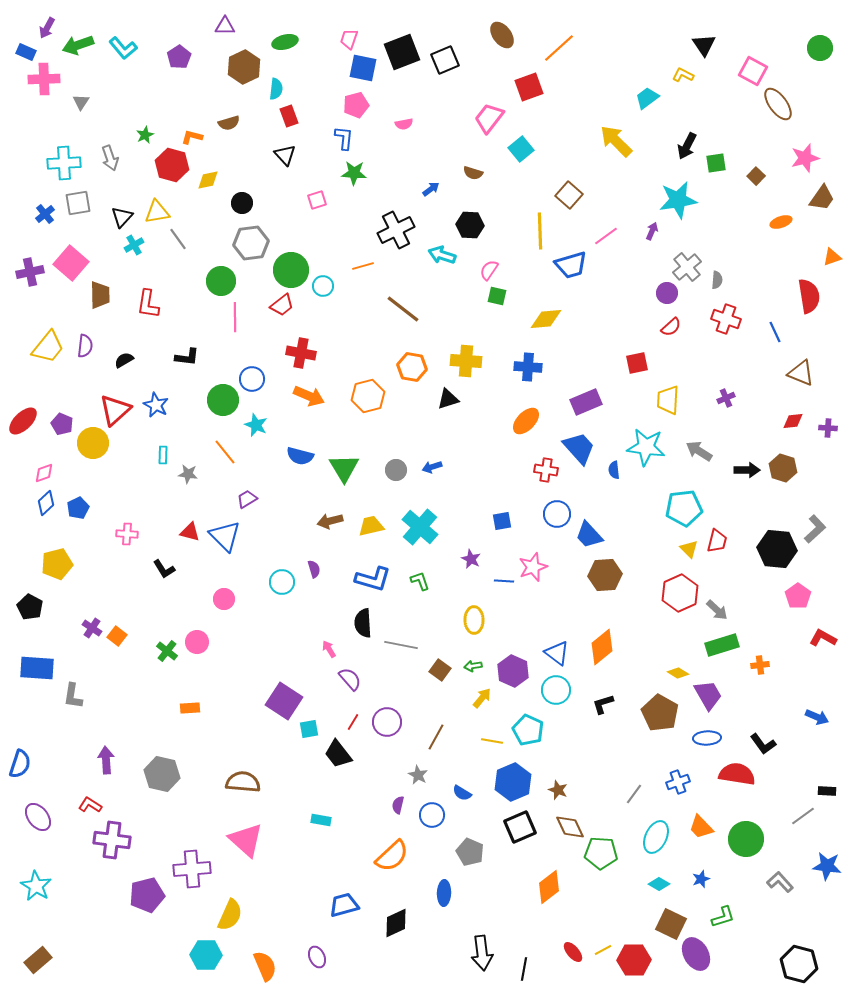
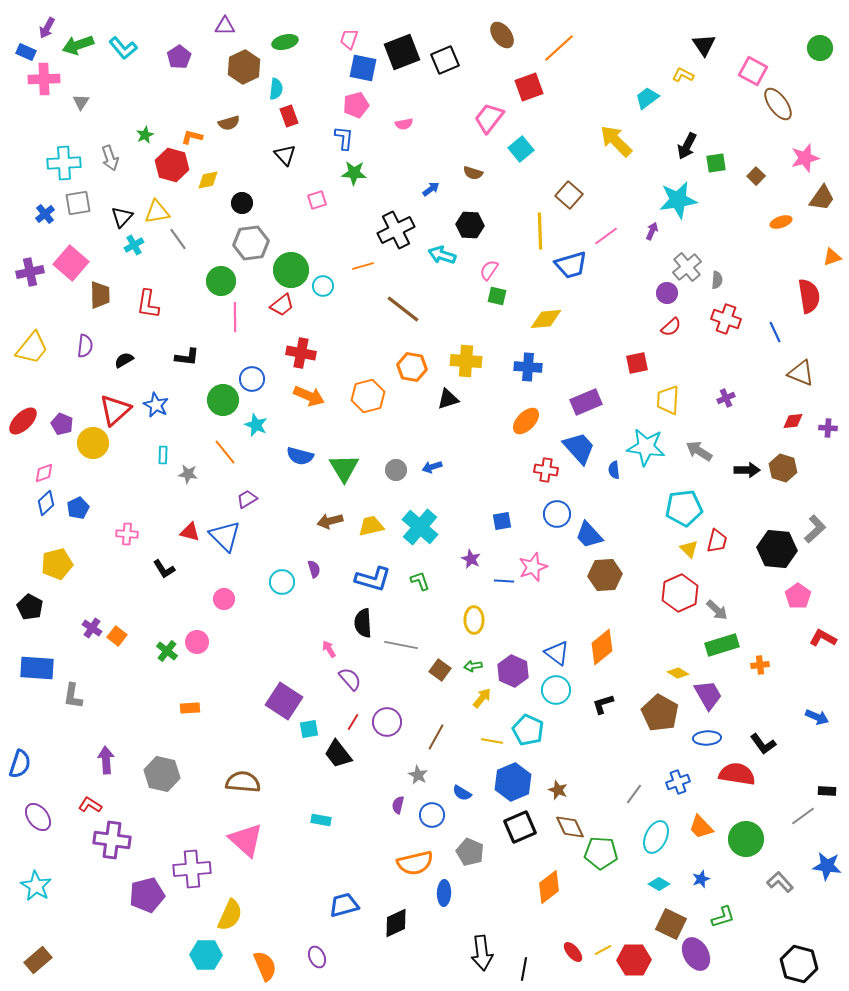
yellow trapezoid at (48, 347): moved 16 px left, 1 px down
orange semicircle at (392, 856): moved 23 px right, 7 px down; rotated 30 degrees clockwise
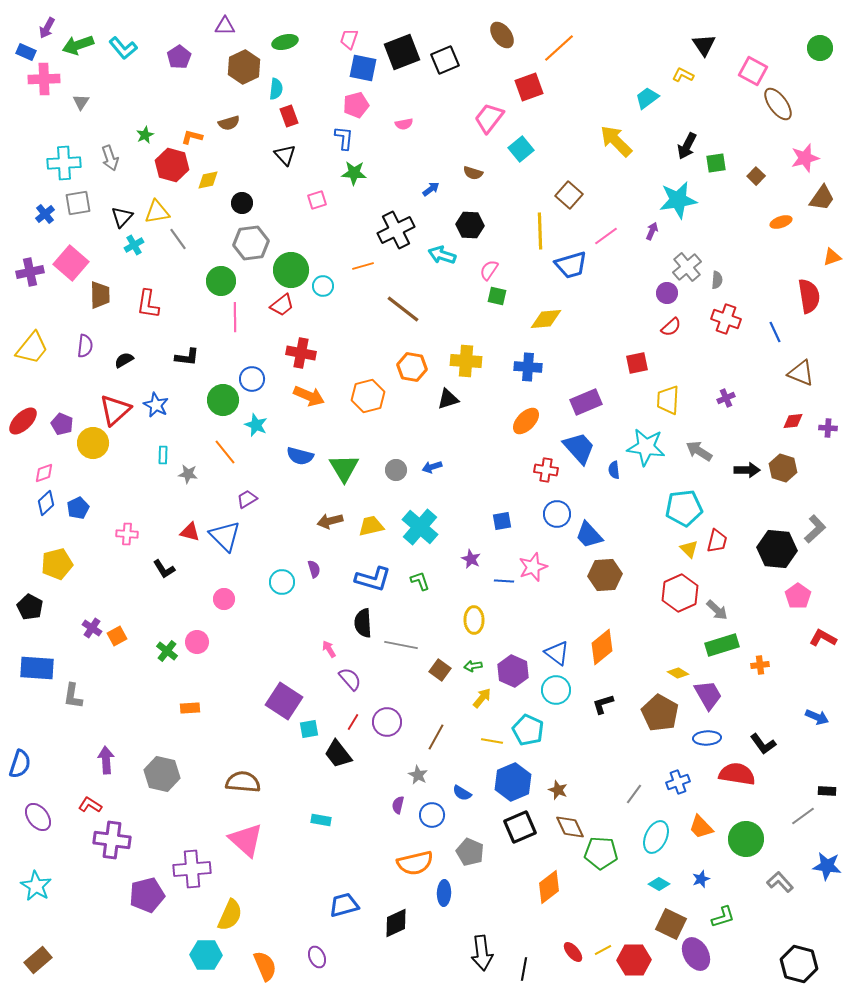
orange square at (117, 636): rotated 24 degrees clockwise
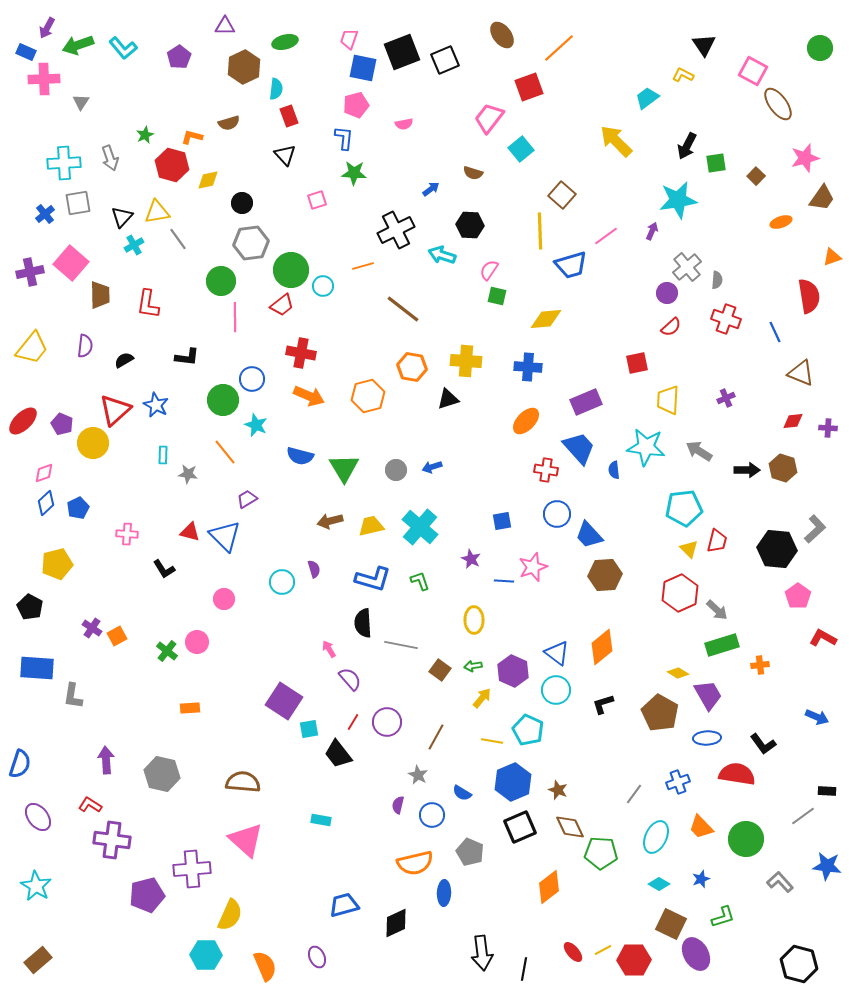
brown square at (569, 195): moved 7 px left
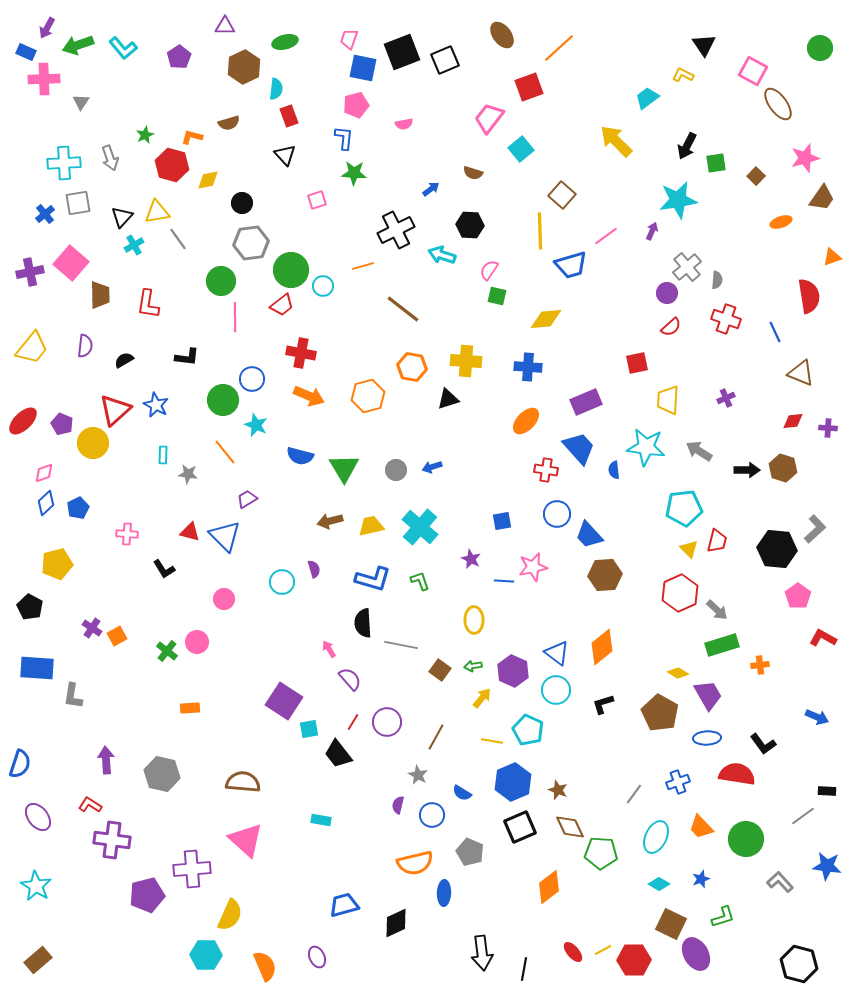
pink star at (533, 567): rotated 8 degrees clockwise
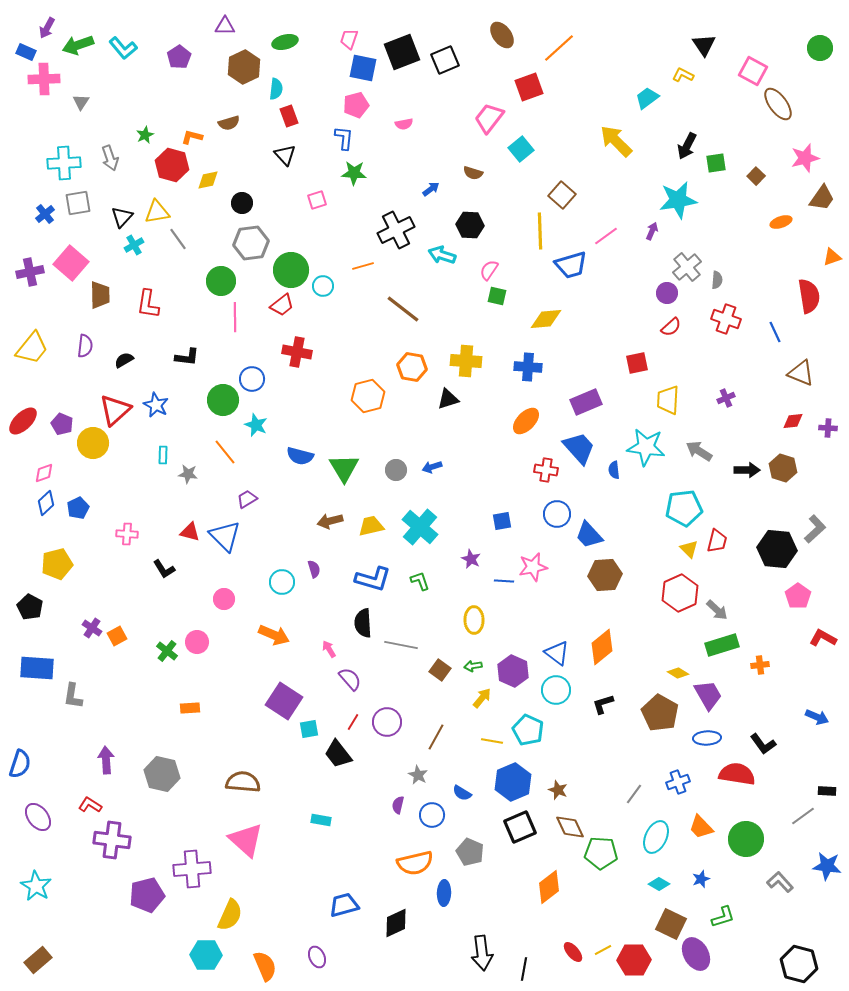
red cross at (301, 353): moved 4 px left, 1 px up
orange arrow at (309, 396): moved 35 px left, 239 px down
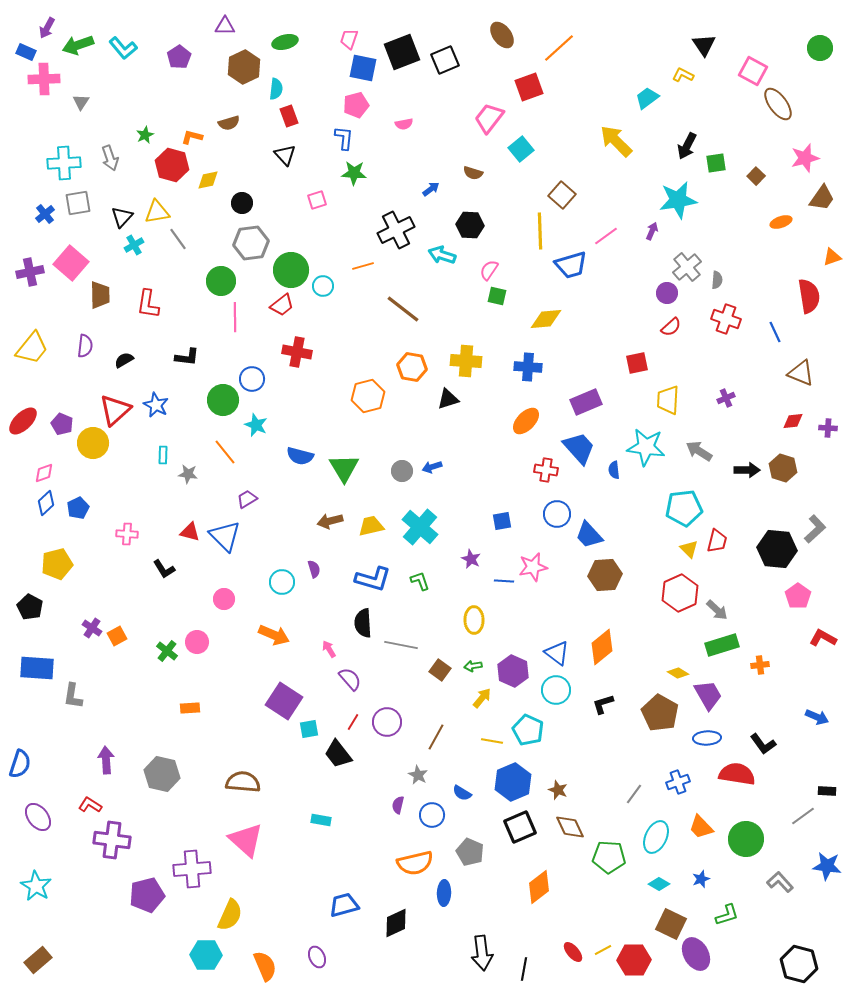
gray circle at (396, 470): moved 6 px right, 1 px down
green pentagon at (601, 853): moved 8 px right, 4 px down
orange diamond at (549, 887): moved 10 px left
green L-shape at (723, 917): moved 4 px right, 2 px up
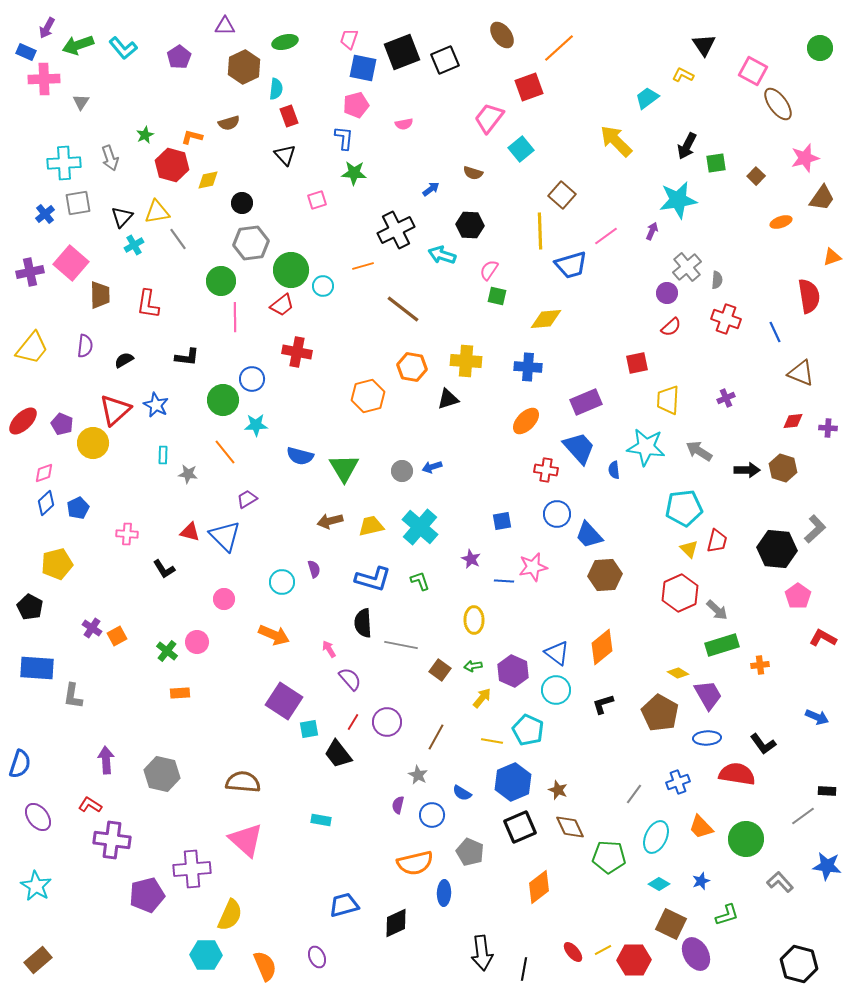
cyan star at (256, 425): rotated 25 degrees counterclockwise
orange rectangle at (190, 708): moved 10 px left, 15 px up
blue star at (701, 879): moved 2 px down
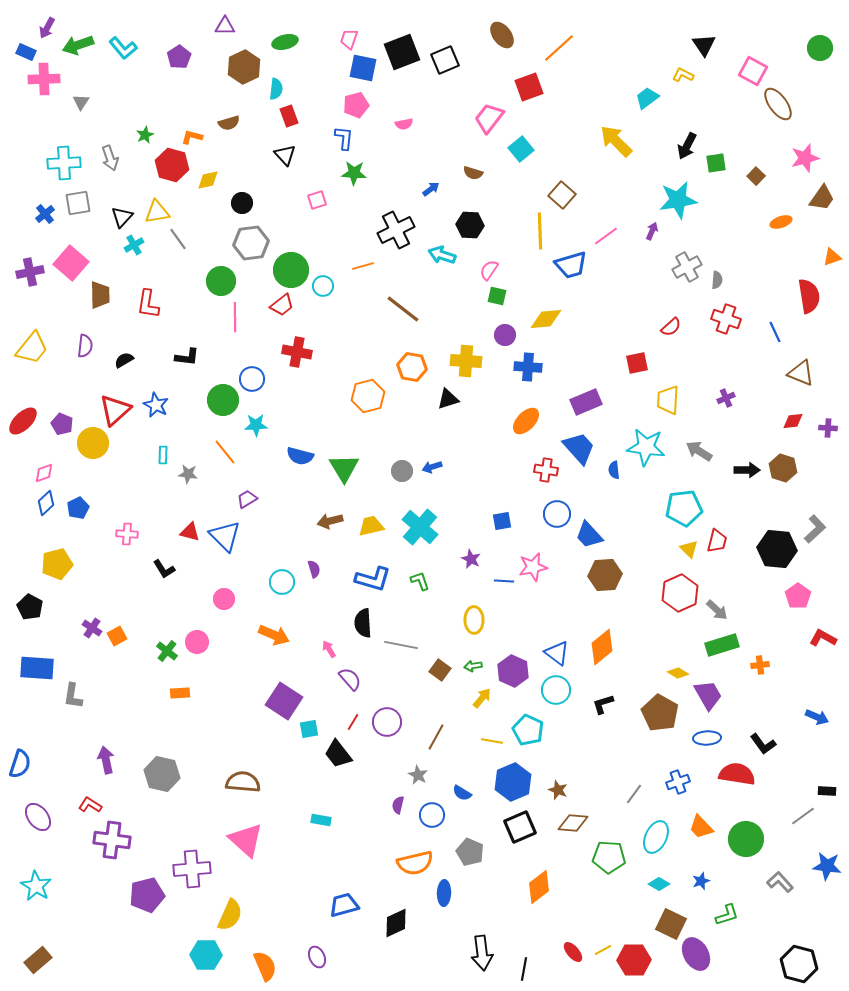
gray cross at (687, 267): rotated 12 degrees clockwise
purple circle at (667, 293): moved 162 px left, 42 px down
purple arrow at (106, 760): rotated 8 degrees counterclockwise
brown diamond at (570, 827): moved 3 px right, 4 px up; rotated 60 degrees counterclockwise
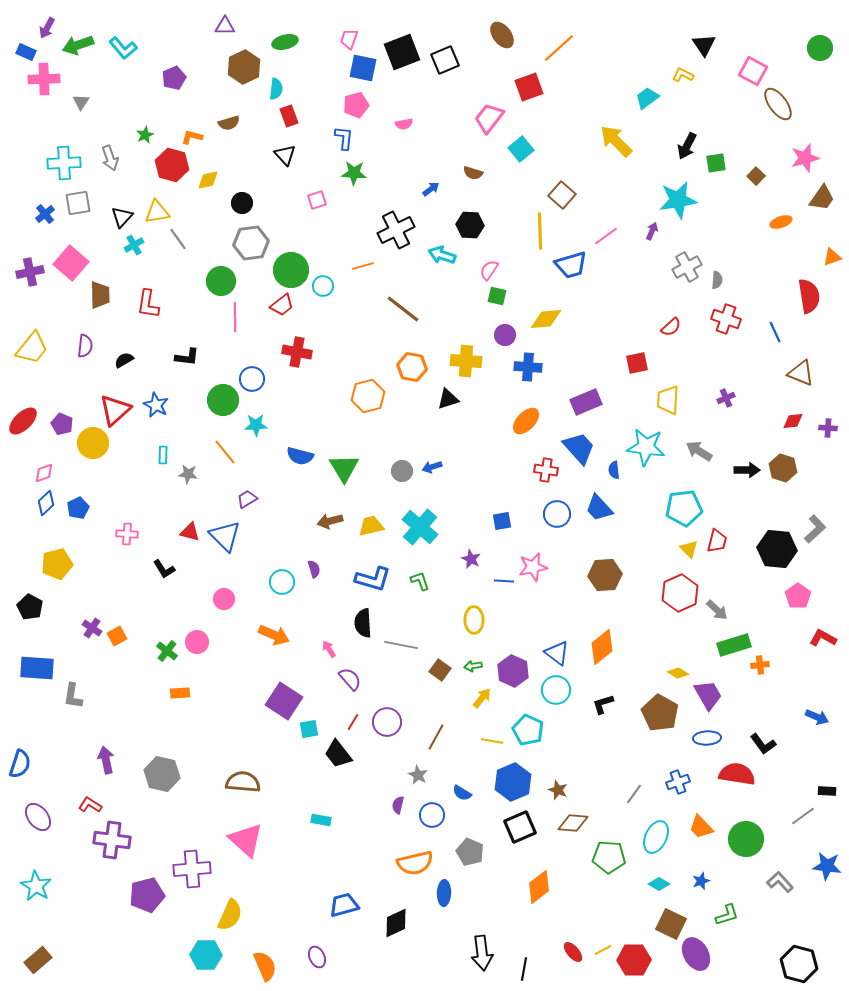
purple pentagon at (179, 57): moved 5 px left, 21 px down; rotated 10 degrees clockwise
blue trapezoid at (589, 535): moved 10 px right, 27 px up
green rectangle at (722, 645): moved 12 px right
